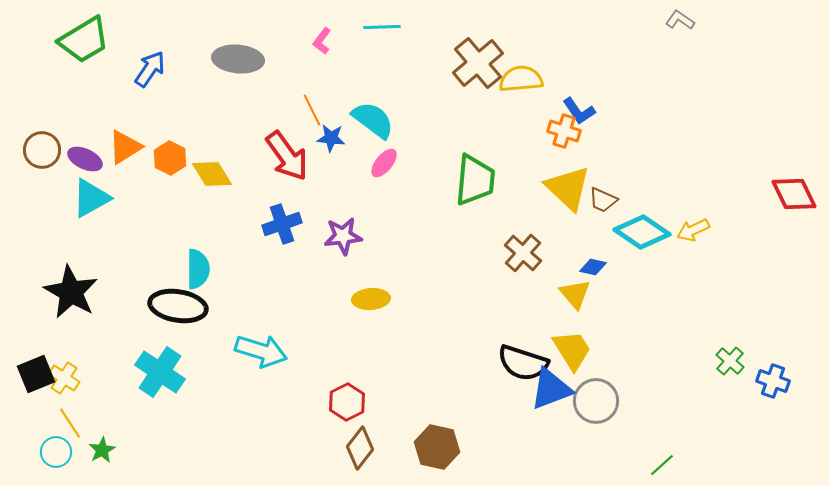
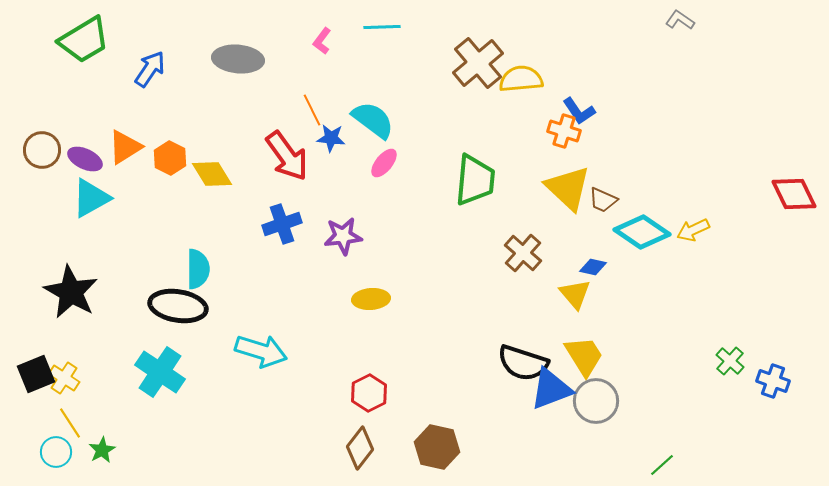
yellow trapezoid at (572, 350): moved 12 px right, 6 px down
red hexagon at (347, 402): moved 22 px right, 9 px up
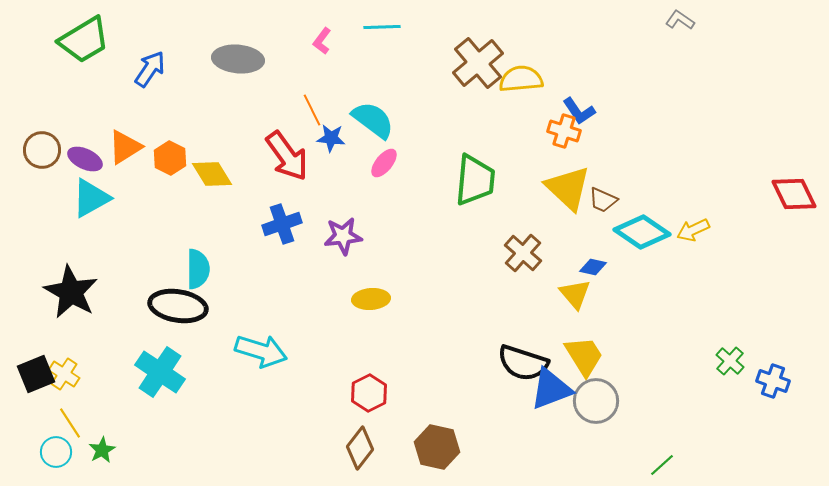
yellow cross at (64, 378): moved 4 px up
